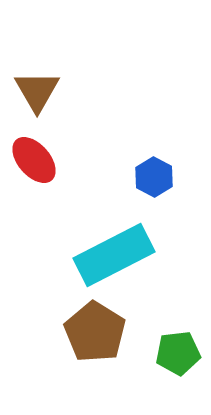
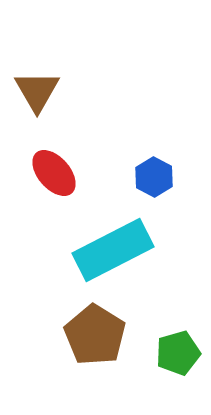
red ellipse: moved 20 px right, 13 px down
cyan rectangle: moved 1 px left, 5 px up
brown pentagon: moved 3 px down
green pentagon: rotated 9 degrees counterclockwise
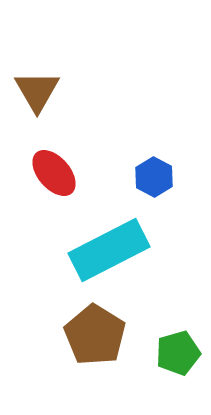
cyan rectangle: moved 4 px left
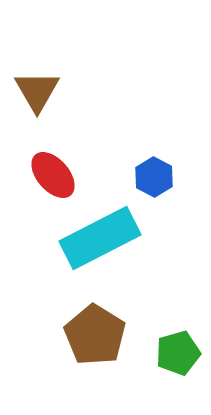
red ellipse: moved 1 px left, 2 px down
cyan rectangle: moved 9 px left, 12 px up
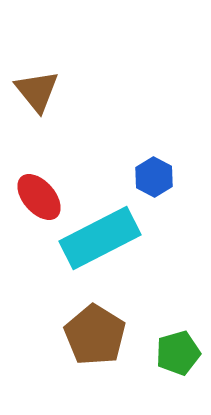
brown triangle: rotated 9 degrees counterclockwise
red ellipse: moved 14 px left, 22 px down
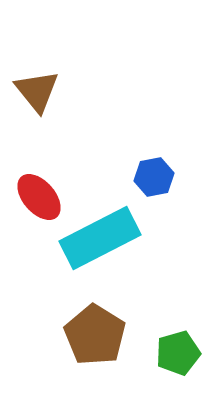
blue hexagon: rotated 21 degrees clockwise
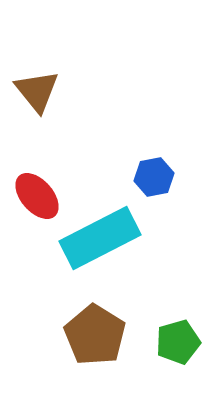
red ellipse: moved 2 px left, 1 px up
green pentagon: moved 11 px up
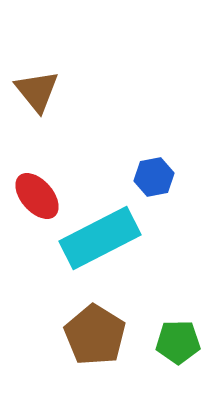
green pentagon: rotated 15 degrees clockwise
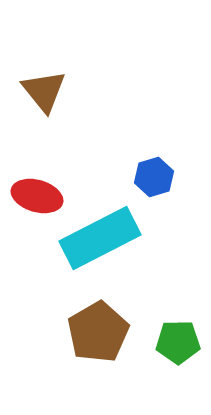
brown triangle: moved 7 px right
blue hexagon: rotated 6 degrees counterclockwise
red ellipse: rotated 33 degrees counterclockwise
brown pentagon: moved 3 px right, 3 px up; rotated 10 degrees clockwise
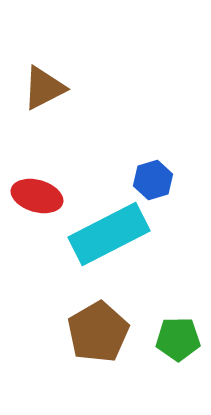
brown triangle: moved 3 px up; rotated 42 degrees clockwise
blue hexagon: moved 1 px left, 3 px down
cyan rectangle: moved 9 px right, 4 px up
green pentagon: moved 3 px up
